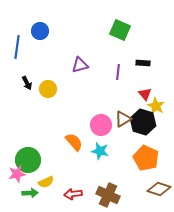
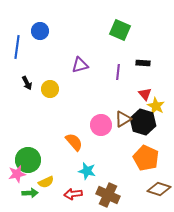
yellow circle: moved 2 px right
cyan star: moved 13 px left, 20 px down
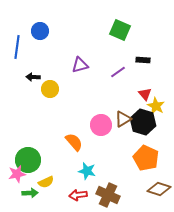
black rectangle: moved 3 px up
purple line: rotated 49 degrees clockwise
black arrow: moved 6 px right, 6 px up; rotated 120 degrees clockwise
red arrow: moved 5 px right, 1 px down
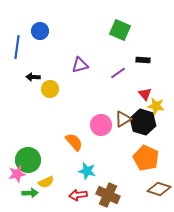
purple line: moved 1 px down
yellow star: rotated 18 degrees counterclockwise
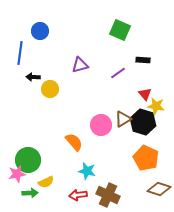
blue line: moved 3 px right, 6 px down
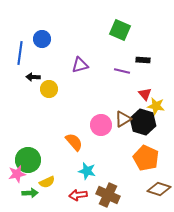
blue circle: moved 2 px right, 8 px down
purple line: moved 4 px right, 2 px up; rotated 49 degrees clockwise
yellow circle: moved 1 px left
yellow semicircle: moved 1 px right
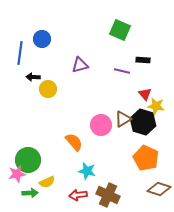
yellow circle: moved 1 px left
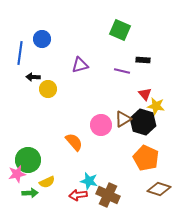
cyan star: moved 2 px right, 10 px down
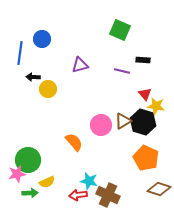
brown triangle: moved 2 px down
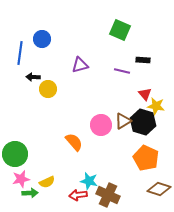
green circle: moved 13 px left, 6 px up
pink star: moved 4 px right, 5 px down
